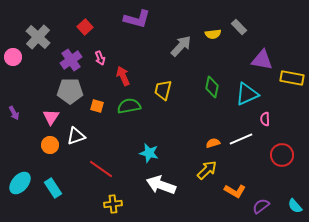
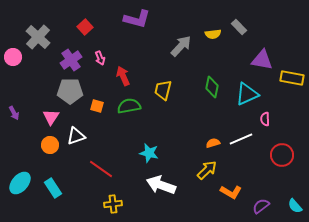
orange L-shape: moved 4 px left, 1 px down
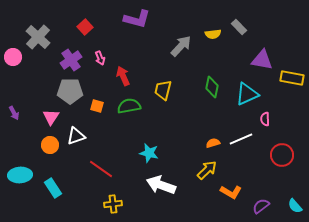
cyan ellipse: moved 8 px up; rotated 45 degrees clockwise
